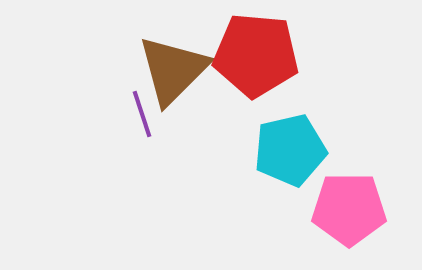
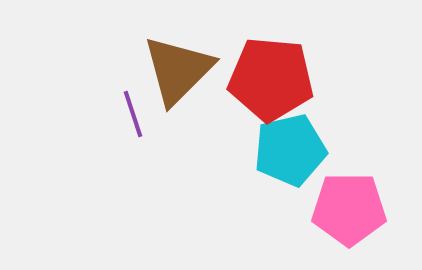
red pentagon: moved 15 px right, 24 px down
brown triangle: moved 5 px right
purple line: moved 9 px left
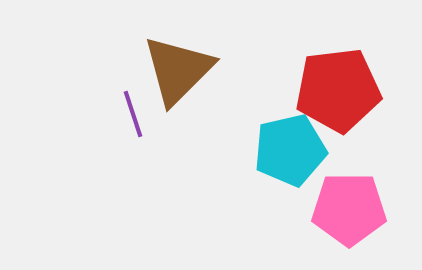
red pentagon: moved 67 px right, 11 px down; rotated 12 degrees counterclockwise
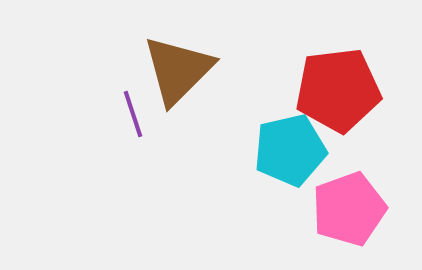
pink pentagon: rotated 20 degrees counterclockwise
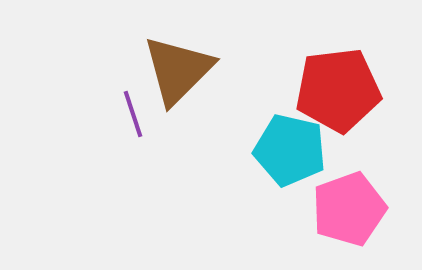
cyan pentagon: rotated 26 degrees clockwise
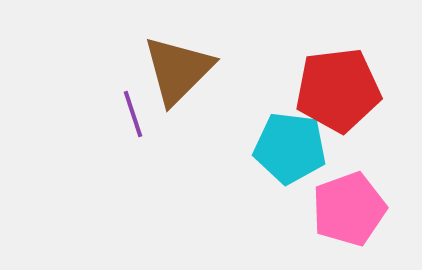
cyan pentagon: moved 2 px up; rotated 6 degrees counterclockwise
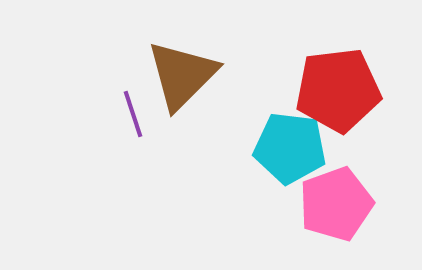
brown triangle: moved 4 px right, 5 px down
pink pentagon: moved 13 px left, 5 px up
